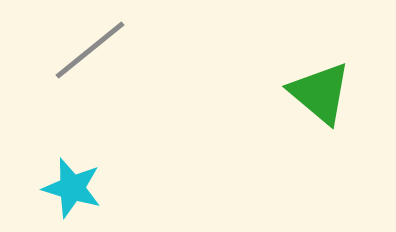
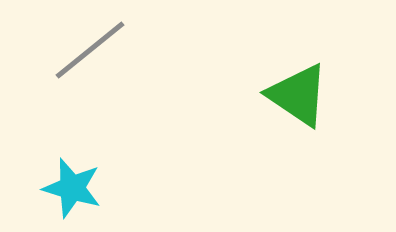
green triangle: moved 22 px left, 2 px down; rotated 6 degrees counterclockwise
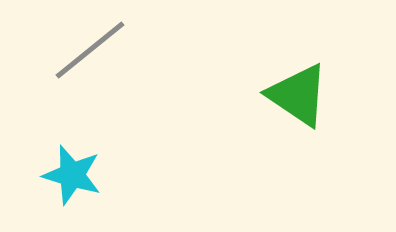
cyan star: moved 13 px up
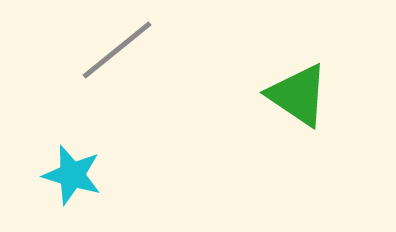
gray line: moved 27 px right
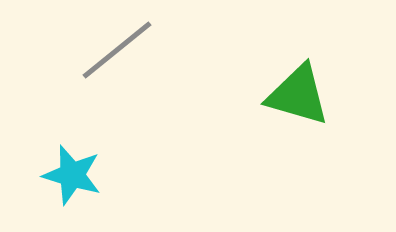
green triangle: rotated 18 degrees counterclockwise
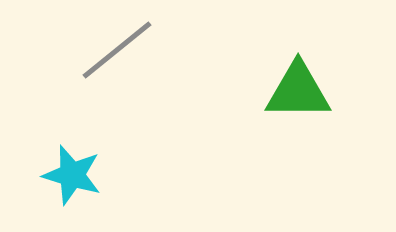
green triangle: moved 4 px up; rotated 16 degrees counterclockwise
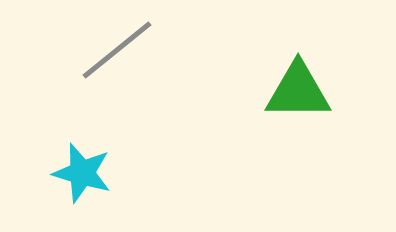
cyan star: moved 10 px right, 2 px up
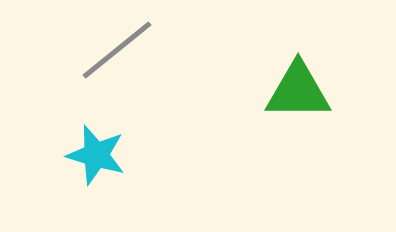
cyan star: moved 14 px right, 18 px up
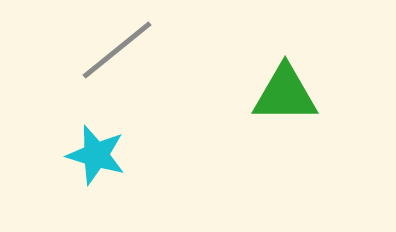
green triangle: moved 13 px left, 3 px down
